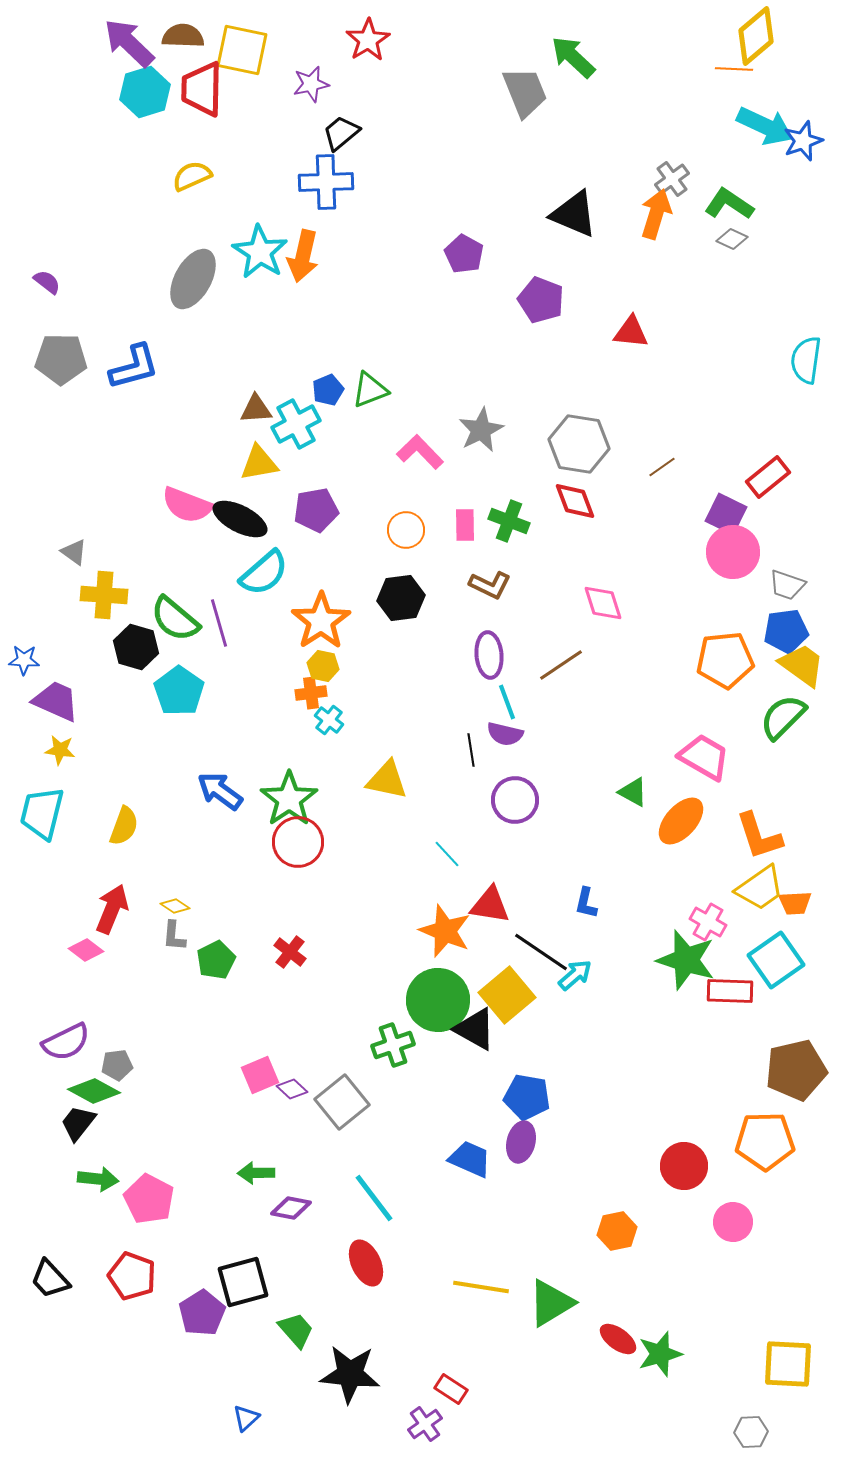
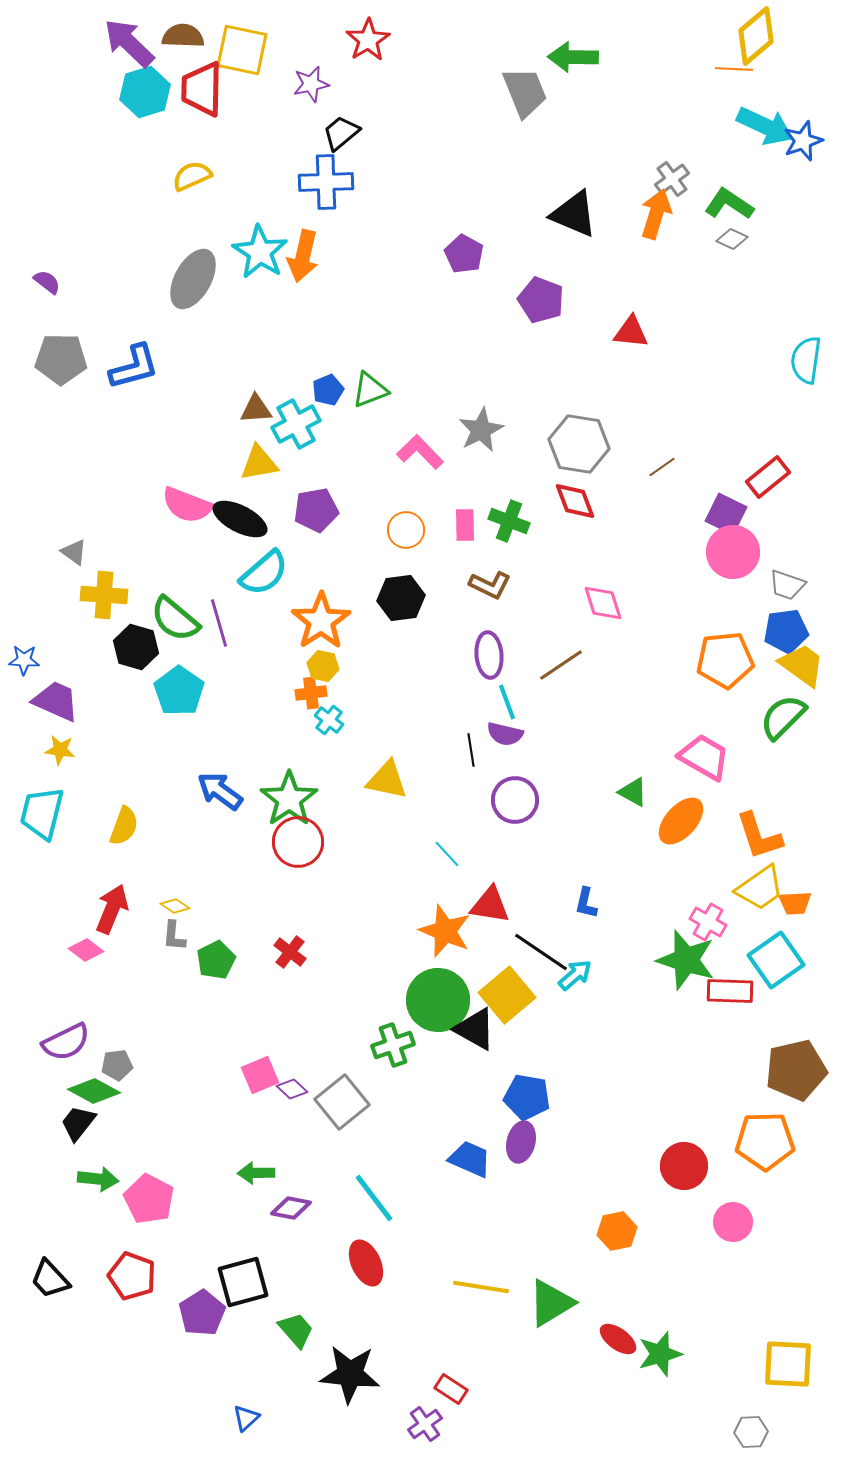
green arrow at (573, 57): rotated 42 degrees counterclockwise
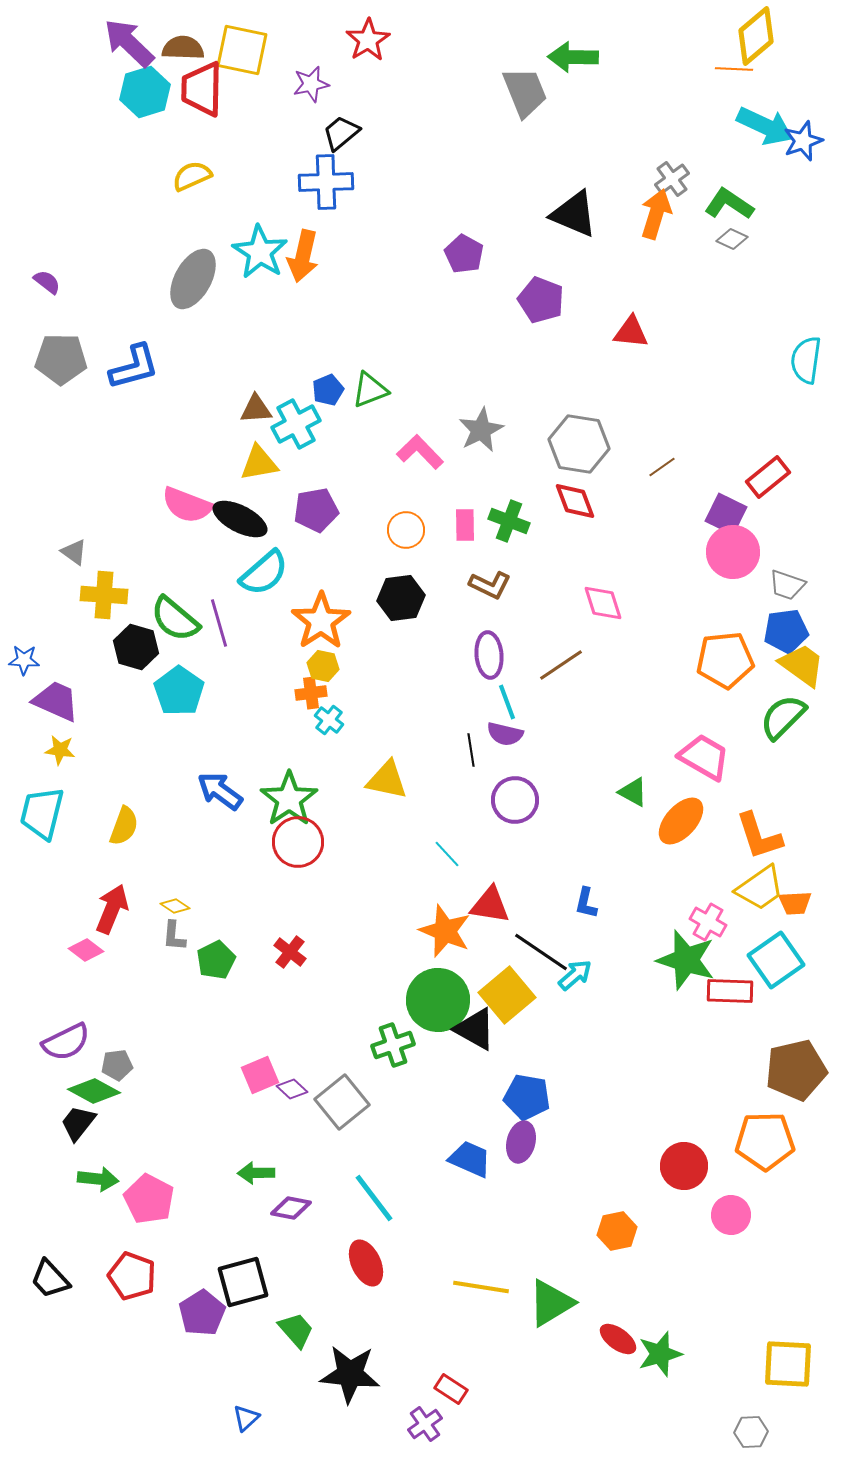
brown semicircle at (183, 36): moved 12 px down
pink circle at (733, 1222): moved 2 px left, 7 px up
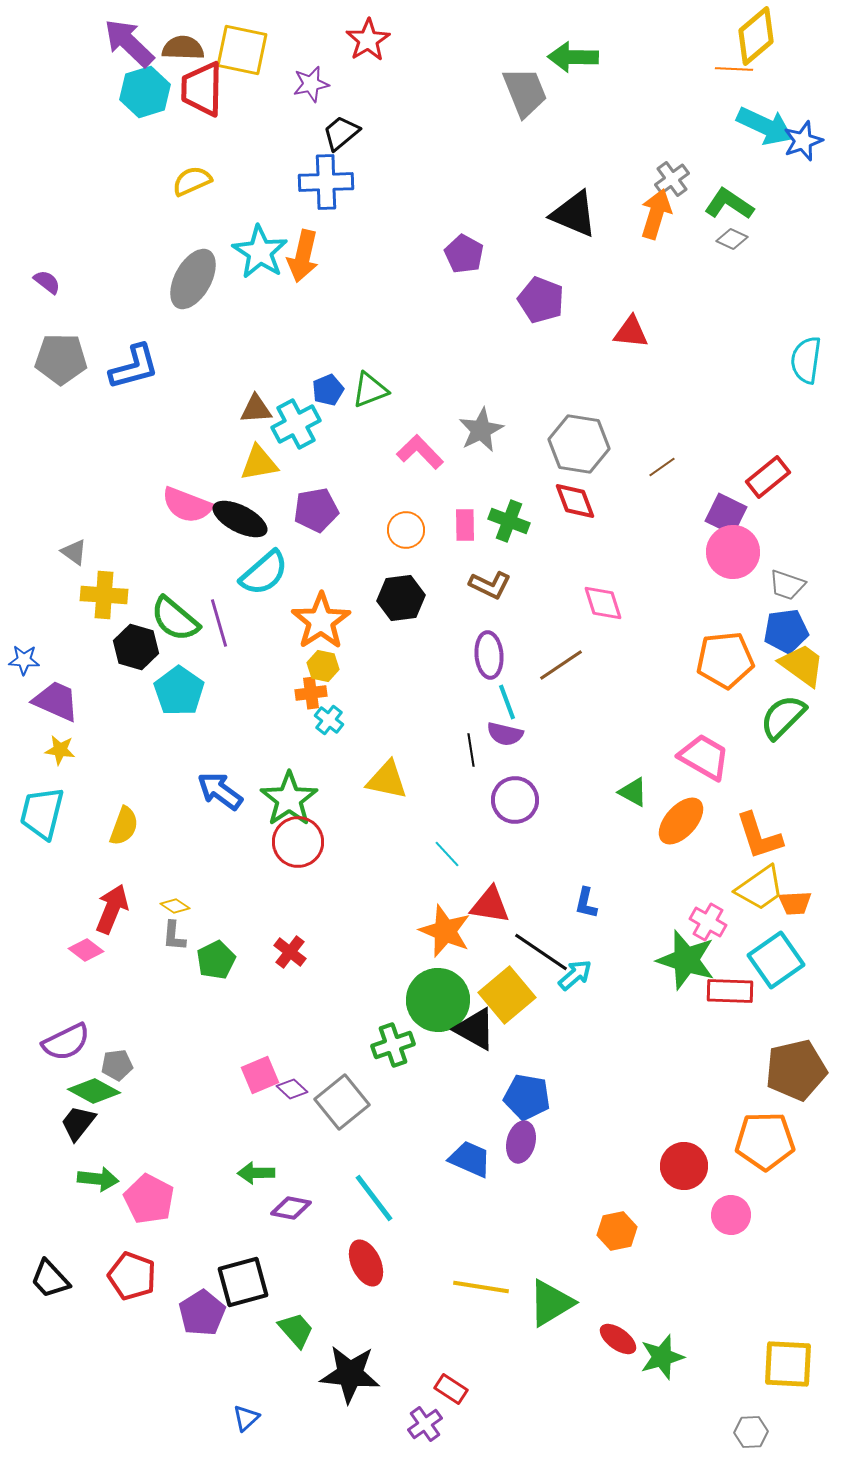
yellow semicircle at (192, 176): moved 5 px down
green star at (660, 1354): moved 2 px right, 3 px down
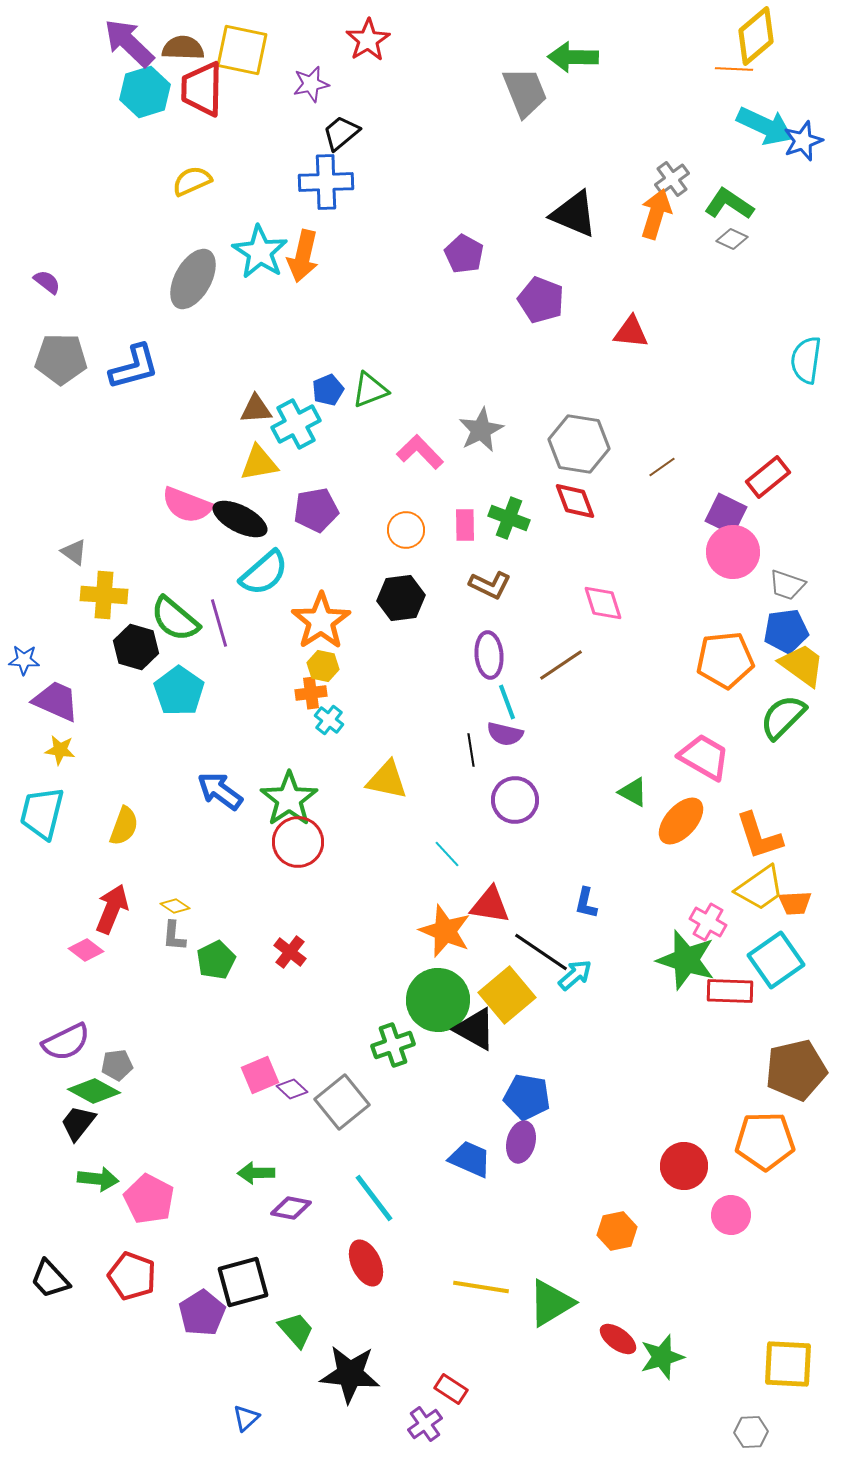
green cross at (509, 521): moved 3 px up
